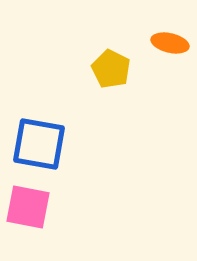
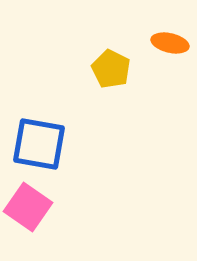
pink square: rotated 24 degrees clockwise
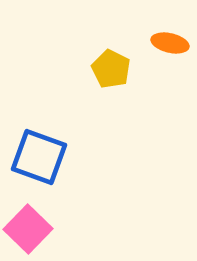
blue square: moved 13 px down; rotated 10 degrees clockwise
pink square: moved 22 px down; rotated 9 degrees clockwise
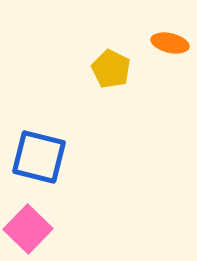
blue square: rotated 6 degrees counterclockwise
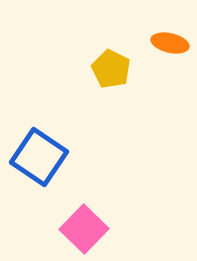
blue square: rotated 20 degrees clockwise
pink square: moved 56 px right
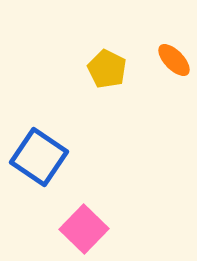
orange ellipse: moved 4 px right, 17 px down; rotated 33 degrees clockwise
yellow pentagon: moved 4 px left
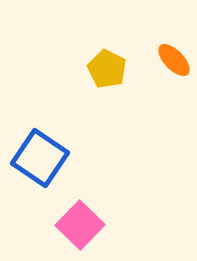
blue square: moved 1 px right, 1 px down
pink square: moved 4 px left, 4 px up
